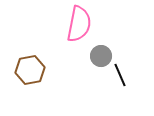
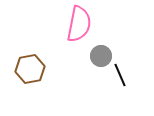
brown hexagon: moved 1 px up
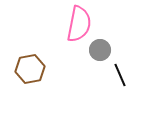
gray circle: moved 1 px left, 6 px up
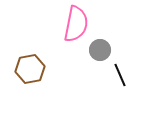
pink semicircle: moved 3 px left
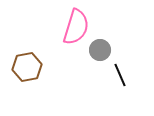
pink semicircle: moved 3 px down; rotated 6 degrees clockwise
brown hexagon: moved 3 px left, 2 px up
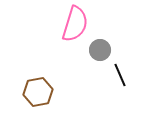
pink semicircle: moved 1 px left, 3 px up
brown hexagon: moved 11 px right, 25 px down
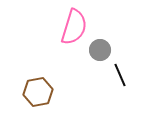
pink semicircle: moved 1 px left, 3 px down
